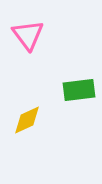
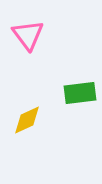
green rectangle: moved 1 px right, 3 px down
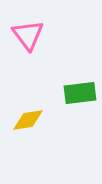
yellow diamond: moved 1 px right; rotated 16 degrees clockwise
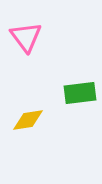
pink triangle: moved 2 px left, 2 px down
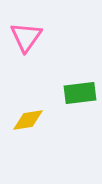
pink triangle: rotated 12 degrees clockwise
